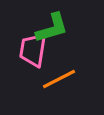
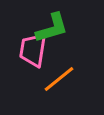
orange line: rotated 12 degrees counterclockwise
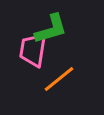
green L-shape: moved 1 px left, 1 px down
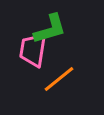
green L-shape: moved 1 px left
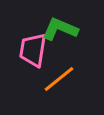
green L-shape: moved 10 px right; rotated 141 degrees counterclockwise
